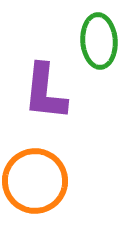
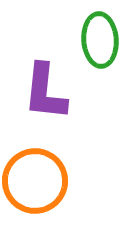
green ellipse: moved 1 px right, 1 px up
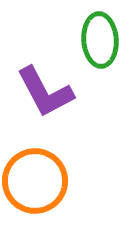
purple L-shape: rotated 34 degrees counterclockwise
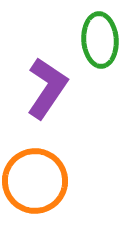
purple L-shape: moved 2 px right, 4 px up; rotated 118 degrees counterclockwise
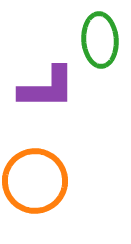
purple L-shape: rotated 56 degrees clockwise
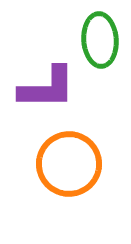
orange circle: moved 34 px right, 17 px up
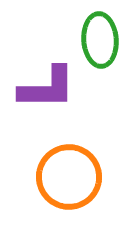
orange circle: moved 13 px down
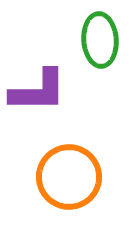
purple L-shape: moved 9 px left, 3 px down
